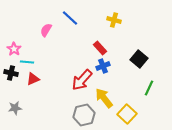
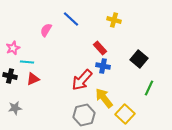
blue line: moved 1 px right, 1 px down
pink star: moved 1 px left, 1 px up; rotated 16 degrees clockwise
blue cross: rotated 32 degrees clockwise
black cross: moved 1 px left, 3 px down
yellow square: moved 2 px left
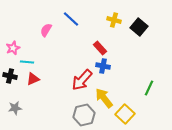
black square: moved 32 px up
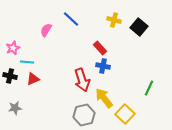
red arrow: rotated 60 degrees counterclockwise
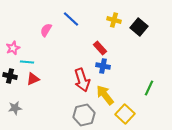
yellow arrow: moved 1 px right, 3 px up
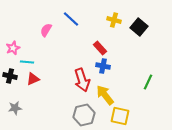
green line: moved 1 px left, 6 px up
yellow square: moved 5 px left, 2 px down; rotated 30 degrees counterclockwise
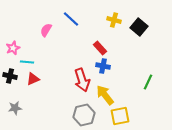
yellow square: rotated 24 degrees counterclockwise
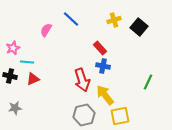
yellow cross: rotated 32 degrees counterclockwise
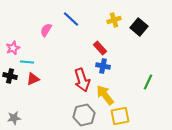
gray star: moved 1 px left, 10 px down
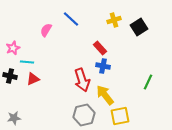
black square: rotated 18 degrees clockwise
